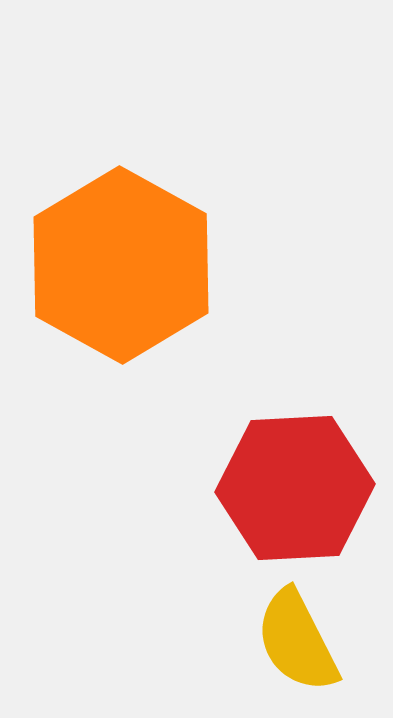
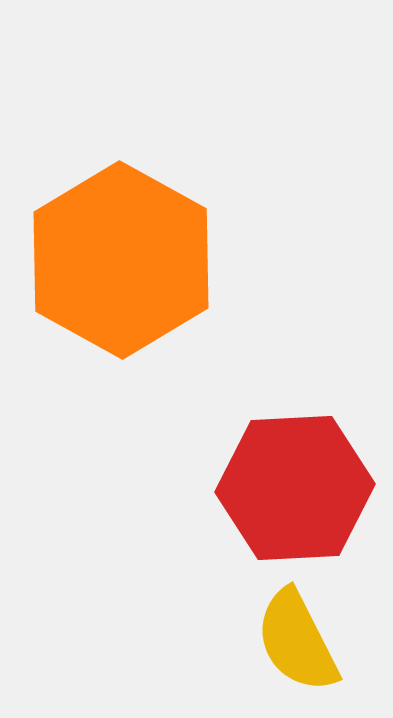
orange hexagon: moved 5 px up
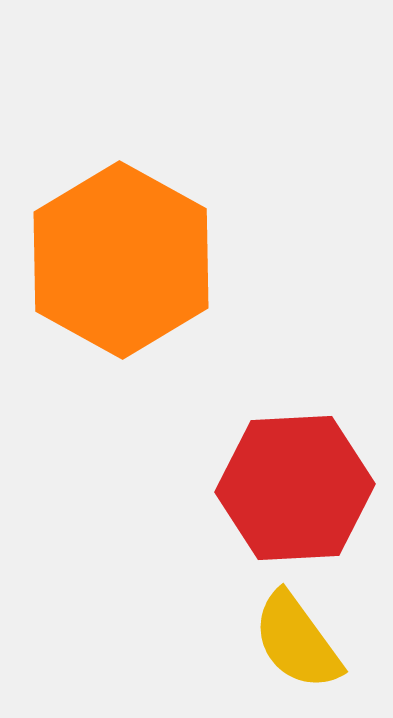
yellow semicircle: rotated 9 degrees counterclockwise
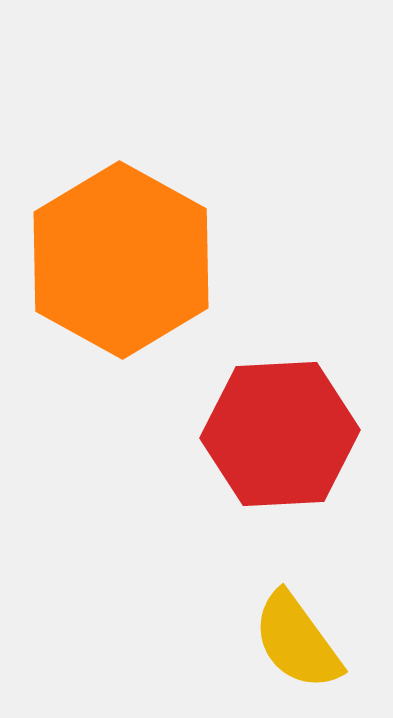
red hexagon: moved 15 px left, 54 px up
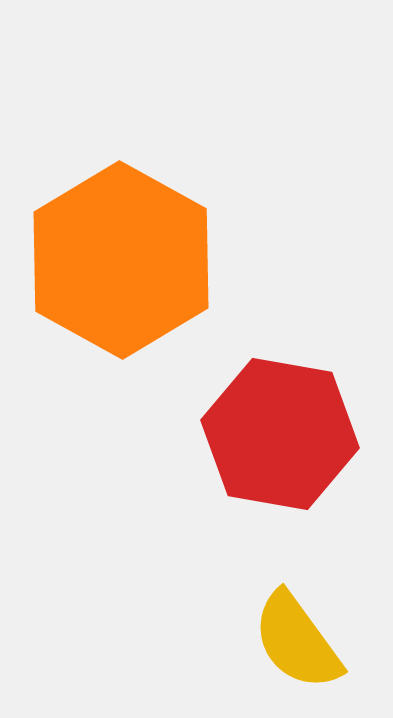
red hexagon: rotated 13 degrees clockwise
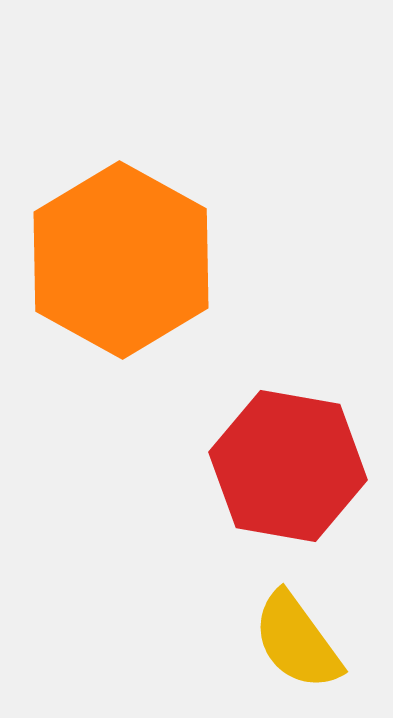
red hexagon: moved 8 px right, 32 px down
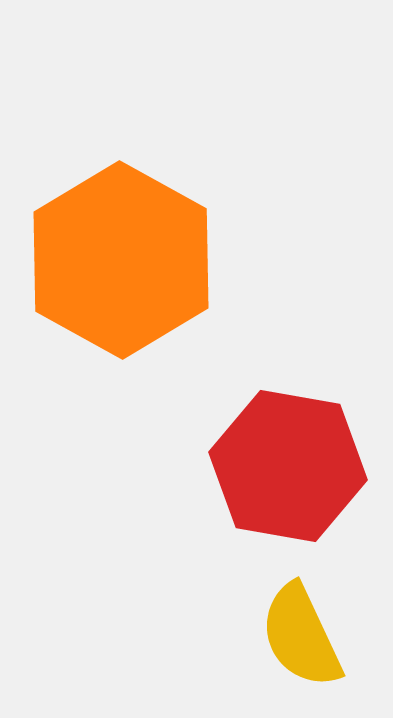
yellow semicircle: moved 4 px right, 5 px up; rotated 11 degrees clockwise
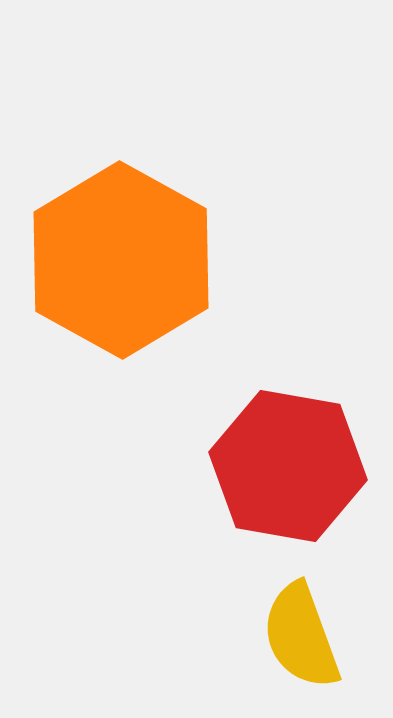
yellow semicircle: rotated 5 degrees clockwise
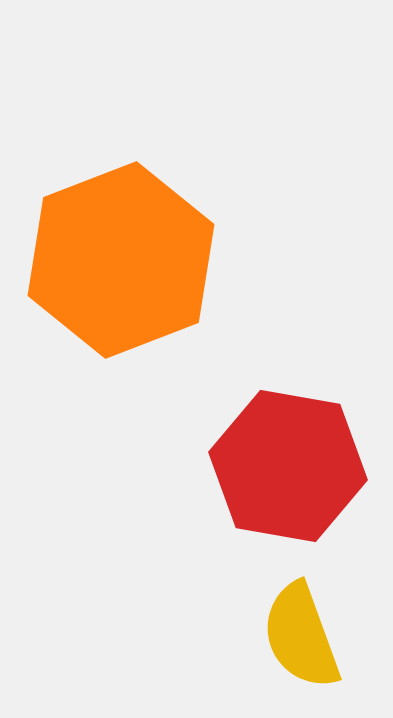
orange hexagon: rotated 10 degrees clockwise
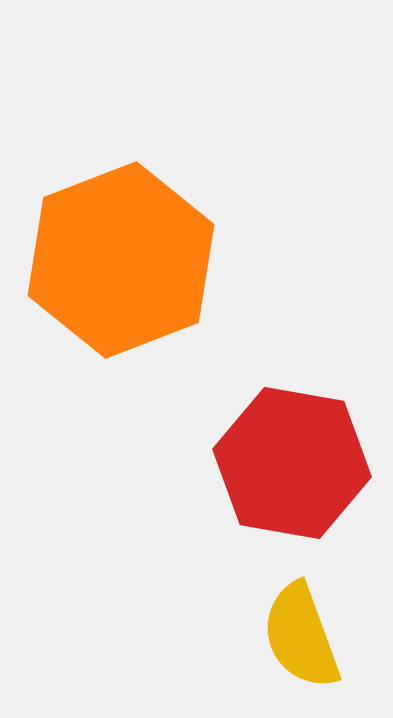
red hexagon: moved 4 px right, 3 px up
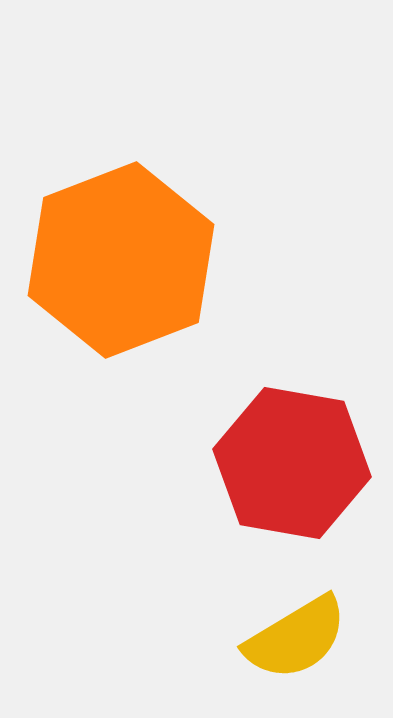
yellow semicircle: moved 5 px left, 2 px down; rotated 101 degrees counterclockwise
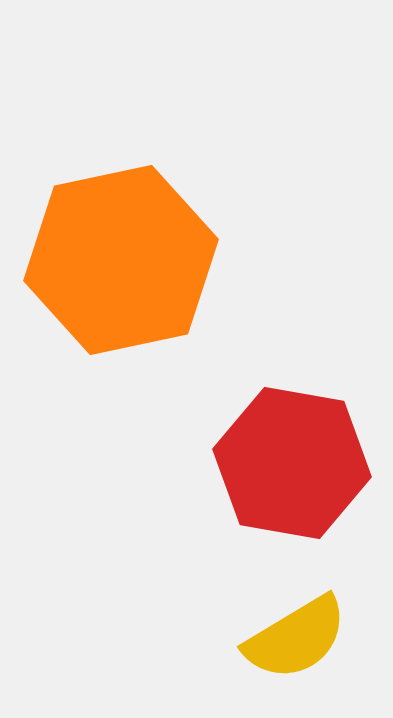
orange hexagon: rotated 9 degrees clockwise
